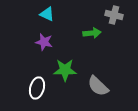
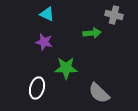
green star: moved 1 px right, 2 px up
gray semicircle: moved 1 px right, 7 px down
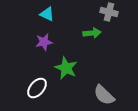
gray cross: moved 5 px left, 3 px up
purple star: rotated 24 degrees counterclockwise
green star: rotated 25 degrees clockwise
white ellipse: rotated 25 degrees clockwise
gray semicircle: moved 5 px right, 2 px down
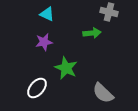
gray semicircle: moved 1 px left, 2 px up
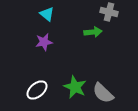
cyan triangle: rotated 14 degrees clockwise
green arrow: moved 1 px right, 1 px up
green star: moved 9 px right, 19 px down
white ellipse: moved 2 px down; rotated 10 degrees clockwise
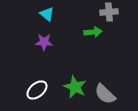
gray cross: rotated 18 degrees counterclockwise
purple star: rotated 12 degrees clockwise
gray semicircle: moved 2 px right, 1 px down
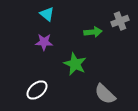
gray cross: moved 11 px right, 9 px down; rotated 18 degrees counterclockwise
green star: moved 23 px up
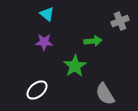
green arrow: moved 9 px down
green star: moved 2 px down; rotated 15 degrees clockwise
gray semicircle: rotated 15 degrees clockwise
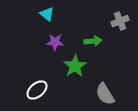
purple star: moved 11 px right
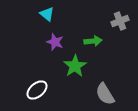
purple star: rotated 18 degrees clockwise
